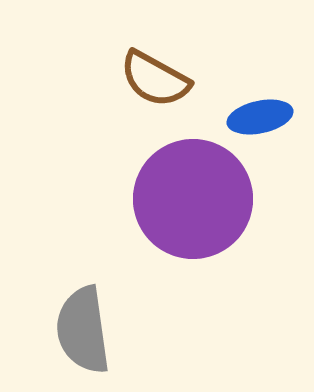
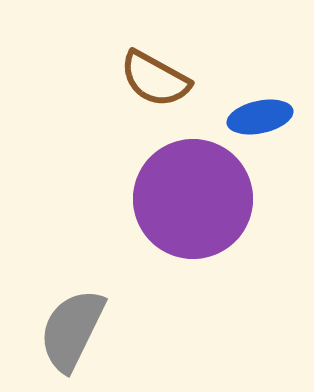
gray semicircle: moved 11 px left; rotated 34 degrees clockwise
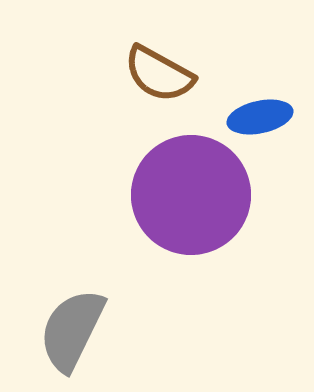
brown semicircle: moved 4 px right, 5 px up
purple circle: moved 2 px left, 4 px up
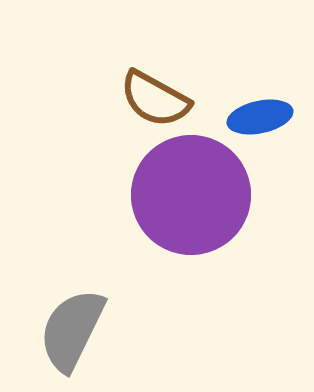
brown semicircle: moved 4 px left, 25 px down
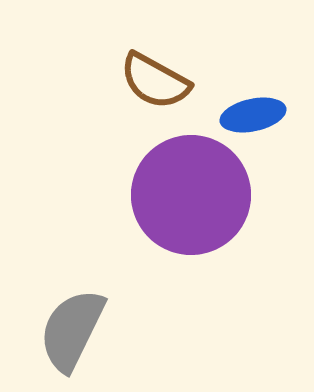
brown semicircle: moved 18 px up
blue ellipse: moved 7 px left, 2 px up
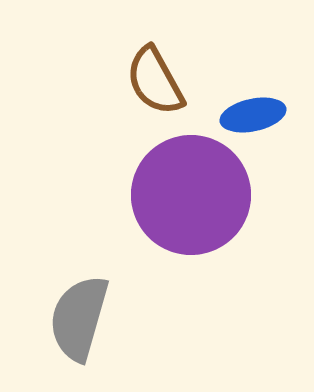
brown semicircle: rotated 32 degrees clockwise
gray semicircle: moved 7 px right, 12 px up; rotated 10 degrees counterclockwise
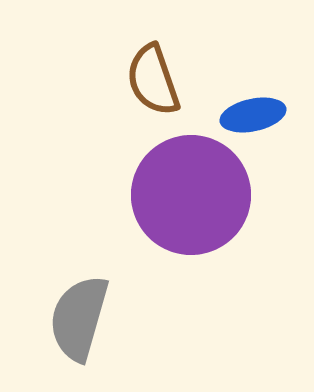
brown semicircle: moved 2 px left, 1 px up; rotated 10 degrees clockwise
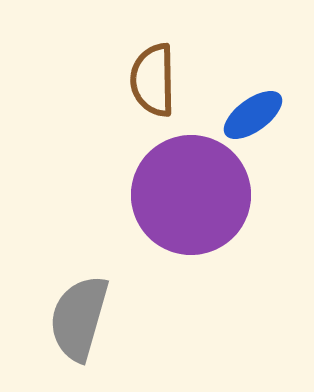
brown semicircle: rotated 18 degrees clockwise
blue ellipse: rotated 24 degrees counterclockwise
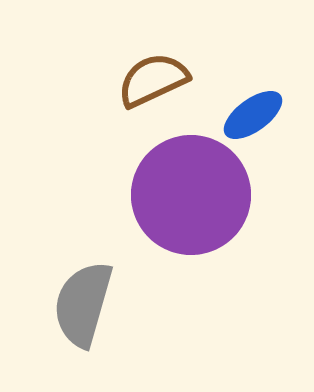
brown semicircle: rotated 66 degrees clockwise
gray semicircle: moved 4 px right, 14 px up
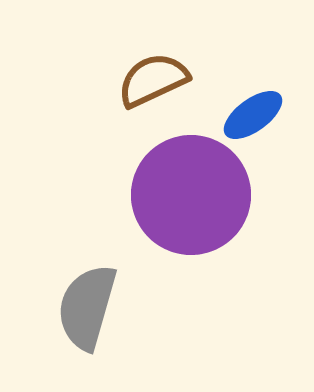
gray semicircle: moved 4 px right, 3 px down
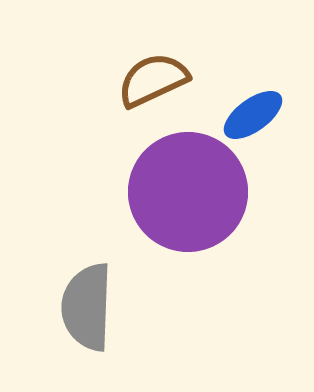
purple circle: moved 3 px left, 3 px up
gray semicircle: rotated 14 degrees counterclockwise
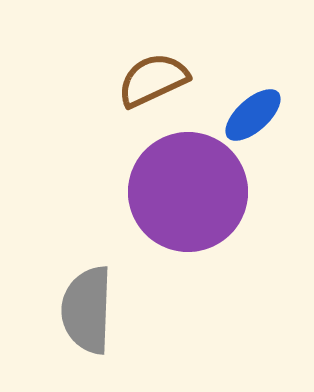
blue ellipse: rotated 6 degrees counterclockwise
gray semicircle: moved 3 px down
